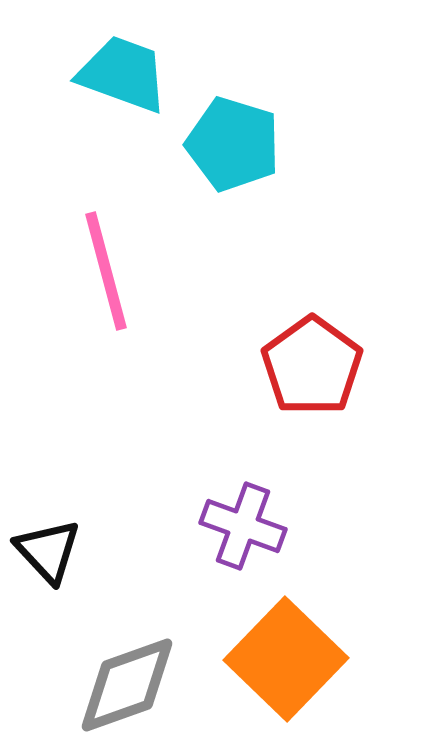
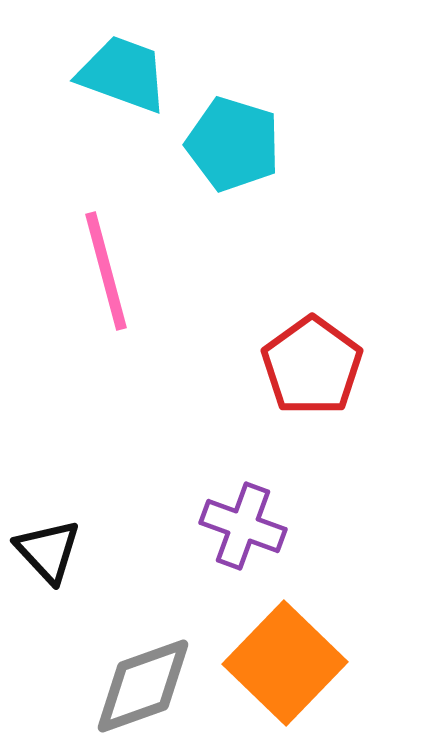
orange square: moved 1 px left, 4 px down
gray diamond: moved 16 px right, 1 px down
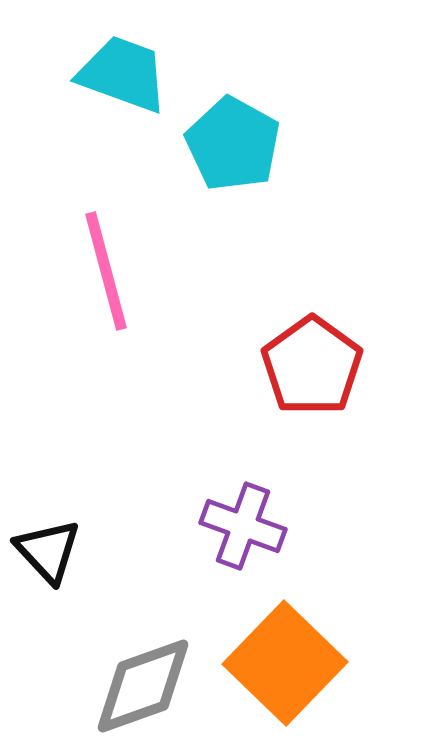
cyan pentagon: rotated 12 degrees clockwise
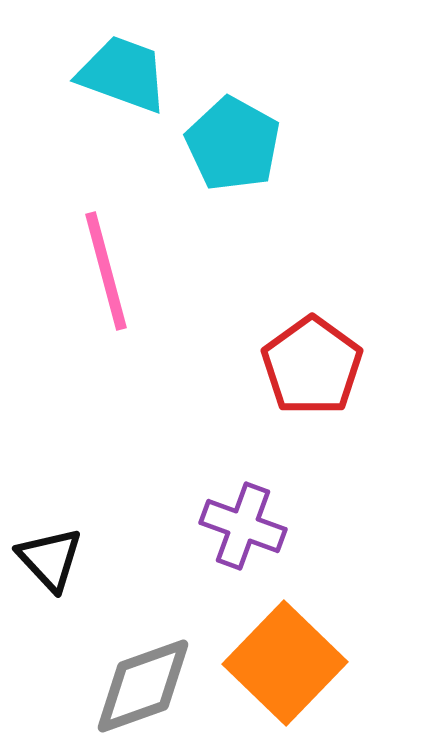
black triangle: moved 2 px right, 8 px down
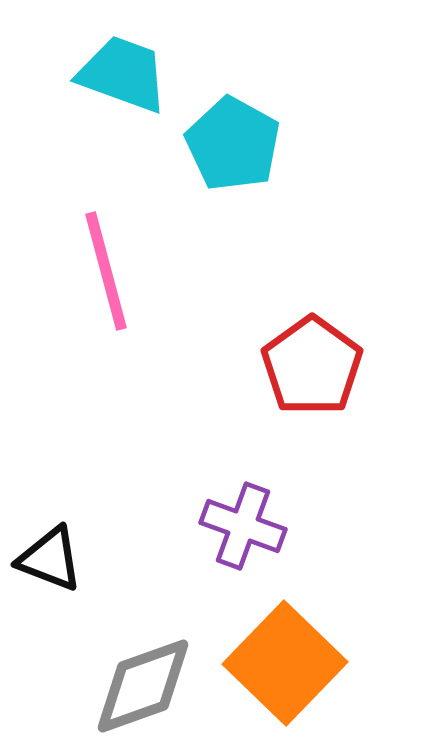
black triangle: rotated 26 degrees counterclockwise
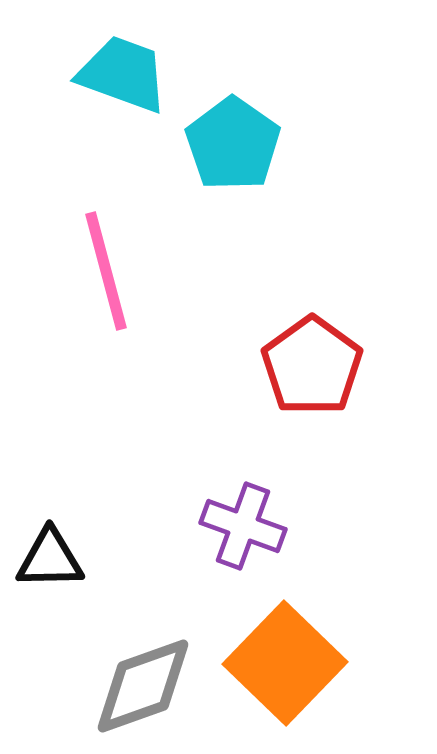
cyan pentagon: rotated 6 degrees clockwise
black triangle: rotated 22 degrees counterclockwise
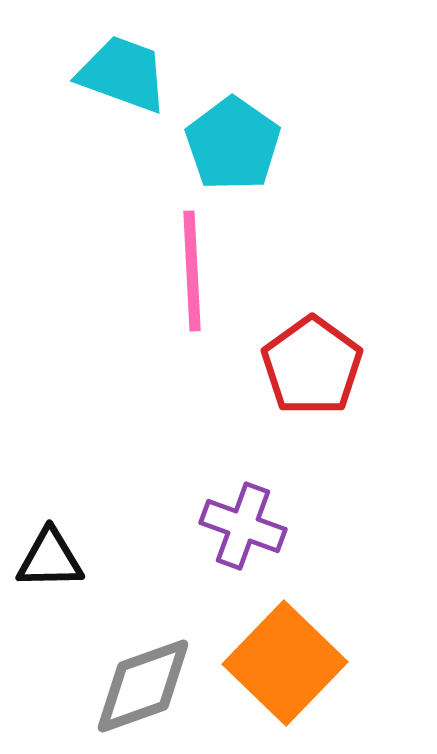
pink line: moved 86 px right; rotated 12 degrees clockwise
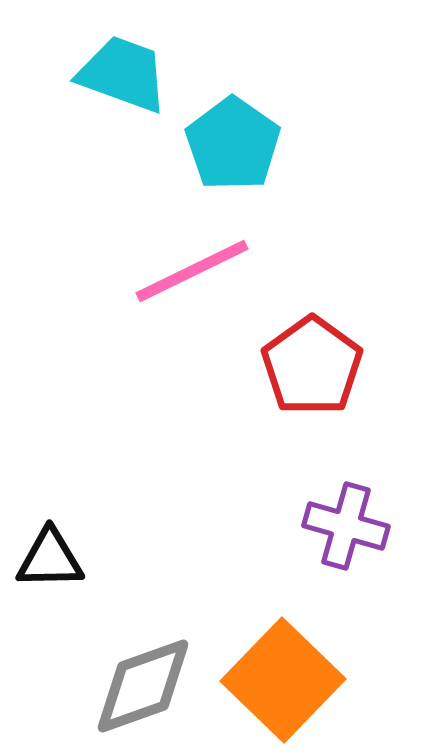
pink line: rotated 67 degrees clockwise
purple cross: moved 103 px right; rotated 4 degrees counterclockwise
orange square: moved 2 px left, 17 px down
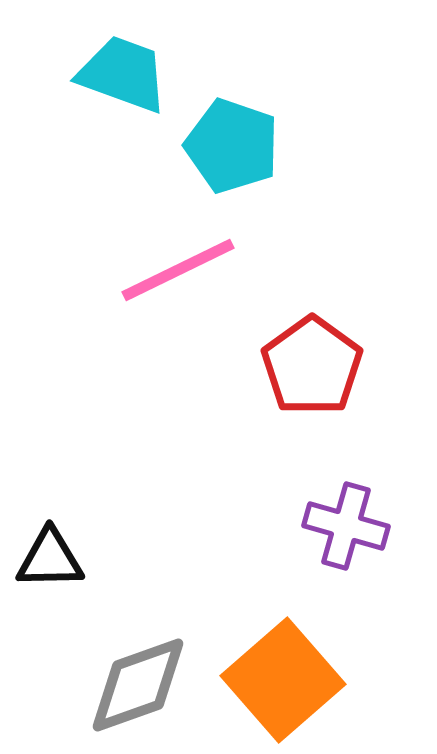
cyan pentagon: moved 1 px left, 2 px down; rotated 16 degrees counterclockwise
pink line: moved 14 px left, 1 px up
orange square: rotated 5 degrees clockwise
gray diamond: moved 5 px left, 1 px up
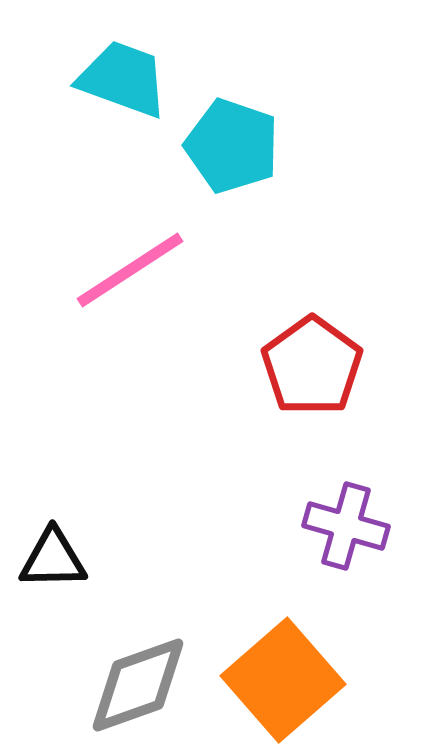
cyan trapezoid: moved 5 px down
pink line: moved 48 px left; rotated 7 degrees counterclockwise
black triangle: moved 3 px right
